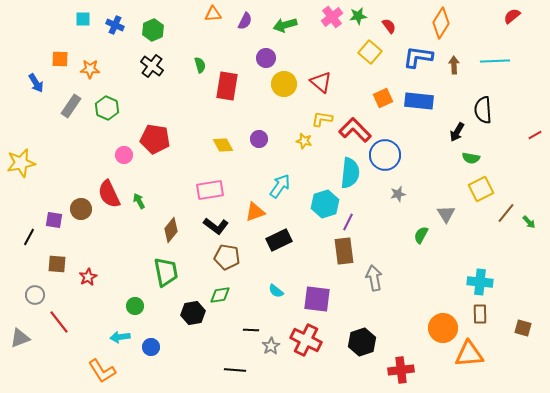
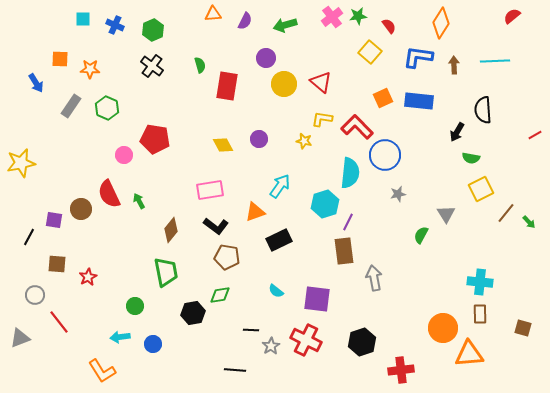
red L-shape at (355, 130): moved 2 px right, 3 px up
blue circle at (151, 347): moved 2 px right, 3 px up
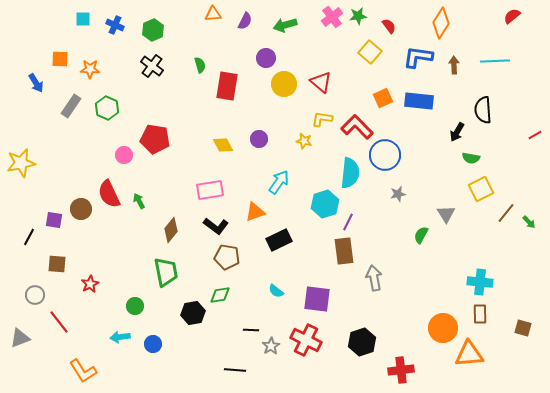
cyan arrow at (280, 186): moved 1 px left, 4 px up
red star at (88, 277): moved 2 px right, 7 px down
orange L-shape at (102, 371): moved 19 px left
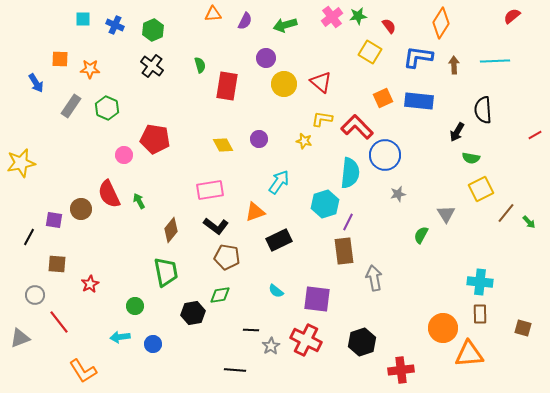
yellow square at (370, 52): rotated 10 degrees counterclockwise
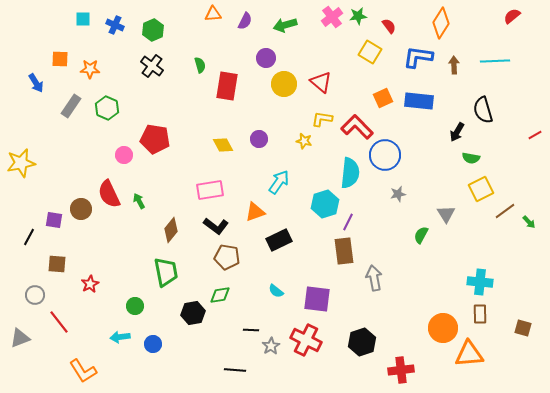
black semicircle at (483, 110): rotated 12 degrees counterclockwise
brown line at (506, 213): moved 1 px left, 2 px up; rotated 15 degrees clockwise
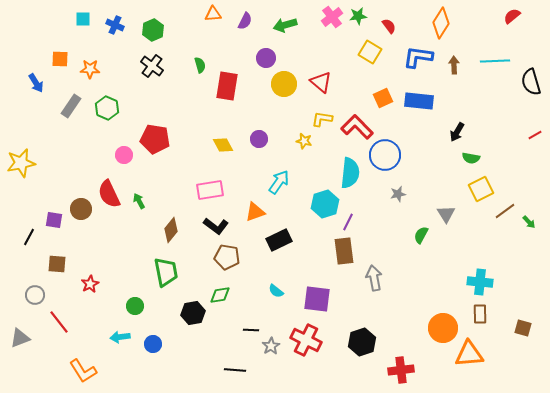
black semicircle at (483, 110): moved 48 px right, 28 px up
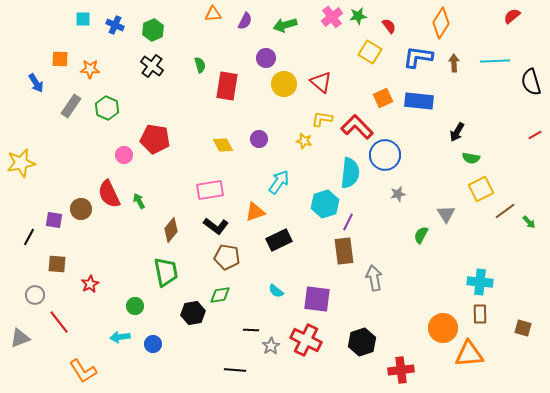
brown arrow at (454, 65): moved 2 px up
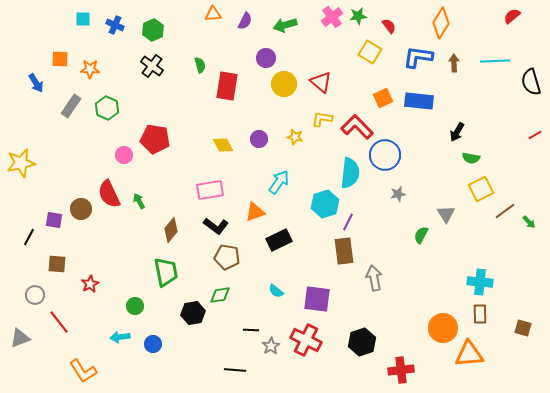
yellow star at (304, 141): moved 9 px left, 4 px up
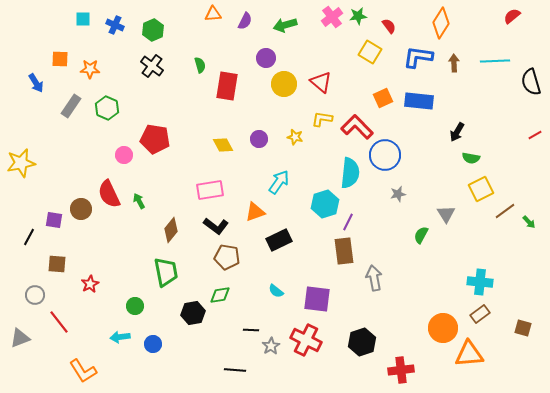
brown rectangle at (480, 314): rotated 54 degrees clockwise
